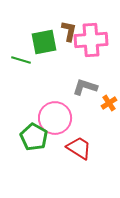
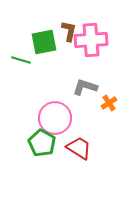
green pentagon: moved 8 px right, 6 px down
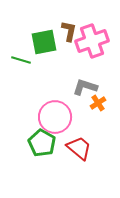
pink cross: moved 1 px right, 1 px down; rotated 16 degrees counterclockwise
orange cross: moved 11 px left
pink circle: moved 1 px up
red trapezoid: rotated 8 degrees clockwise
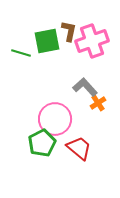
green square: moved 3 px right, 1 px up
green line: moved 7 px up
gray L-shape: rotated 30 degrees clockwise
pink circle: moved 2 px down
green pentagon: rotated 16 degrees clockwise
